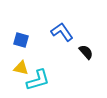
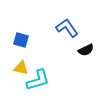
blue L-shape: moved 5 px right, 4 px up
black semicircle: moved 2 px up; rotated 105 degrees clockwise
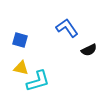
blue square: moved 1 px left
black semicircle: moved 3 px right
cyan L-shape: moved 1 px down
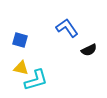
cyan L-shape: moved 2 px left, 1 px up
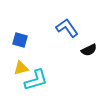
yellow triangle: rotated 28 degrees counterclockwise
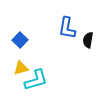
blue L-shape: rotated 135 degrees counterclockwise
blue square: rotated 28 degrees clockwise
black semicircle: moved 1 px left, 10 px up; rotated 126 degrees clockwise
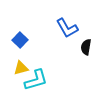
blue L-shape: rotated 40 degrees counterclockwise
black semicircle: moved 2 px left, 7 px down
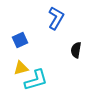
blue L-shape: moved 11 px left, 10 px up; rotated 120 degrees counterclockwise
blue square: rotated 21 degrees clockwise
black semicircle: moved 10 px left, 3 px down
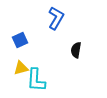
cyan L-shape: rotated 110 degrees clockwise
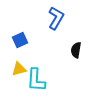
yellow triangle: moved 2 px left, 1 px down
